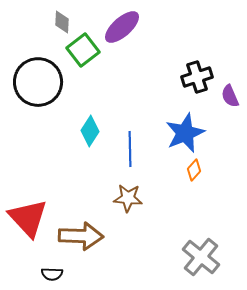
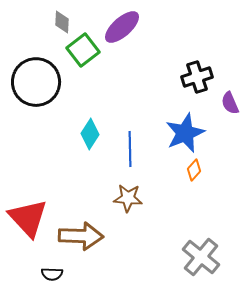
black circle: moved 2 px left
purple semicircle: moved 7 px down
cyan diamond: moved 3 px down
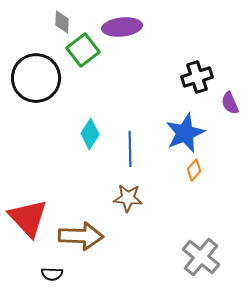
purple ellipse: rotated 36 degrees clockwise
black circle: moved 4 px up
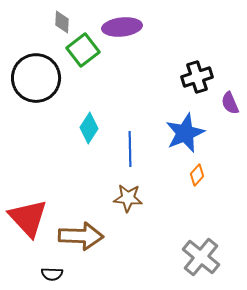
cyan diamond: moved 1 px left, 6 px up
orange diamond: moved 3 px right, 5 px down
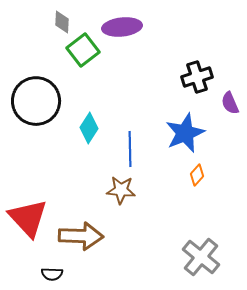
black circle: moved 23 px down
brown star: moved 7 px left, 8 px up
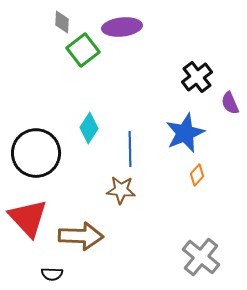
black cross: rotated 20 degrees counterclockwise
black circle: moved 52 px down
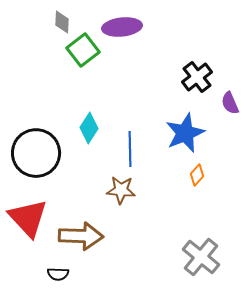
black semicircle: moved 6 px right
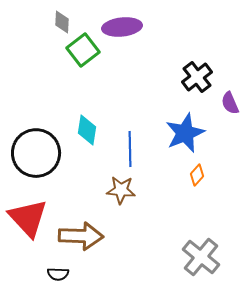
cyan diamond: moved 2 px left, 2 px down; rotated 24 degrees counterclockwise
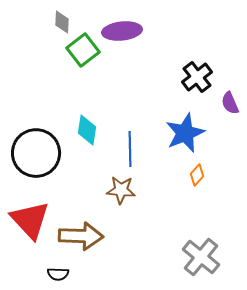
purple ellipse: moved 4 px down
red triangle: moved 2 px right, 2 px down
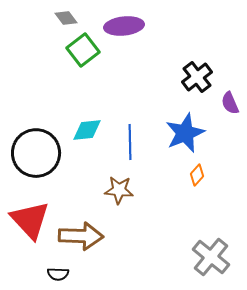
gray diamond: moved 4 px right, 4 px up; rotated 40 degrees counterclockwise
purple ellipse: moved 2 px right, 5 px up
cyan diamond: rotated 76 degrees clockwise
blue line: moved 7 px up
brown star: moved 2 px left
gray cross: moved 10 px right
